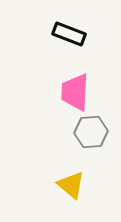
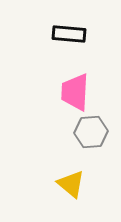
black rectangle: rotated 16 degrees counterclockwise
yellow triangle: moved 1 px up
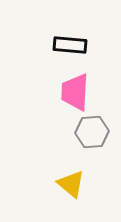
black rectangle: moved 1 px right, 11 px down
gray hexagon: moved 1 px right
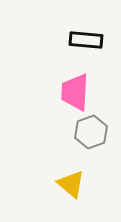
black rectangle: moved 16 px right, 5 px up
gray hexagon: moved 1 px left; rotated 16 degrees counterclockwise
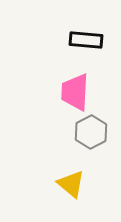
gray hexagon: rotated 8 degrees counterclockwise
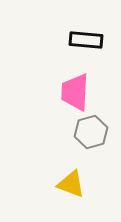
gray hexagon: rotated 12 degrees clockwise
yellow triangle: rotated 20 degrees counterclockwise
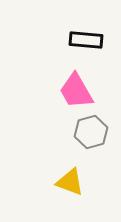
pink trapezoid: moved 1 px right, 1 px up; rotated 33 degrees counterclockwise
yellow triangle: moved 1 px left, 2 px up
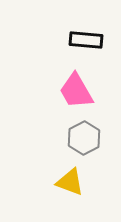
gray hexagon: moved 7 px left, 6 px down; rotated 12 degrees counterclockwise
